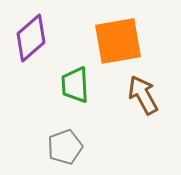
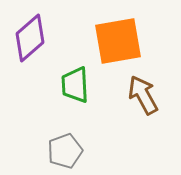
purple diamond: moved 1 px left
gray pentagon: moved 4 px down
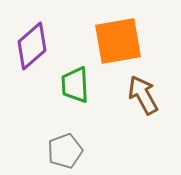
purple diamond: moved 2 px right, 8 px down
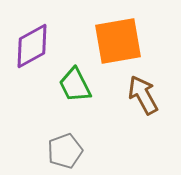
purple diamond: rotated 12 degrees clockwise
green trapezoid: rotated 24 degrees counterclockwise
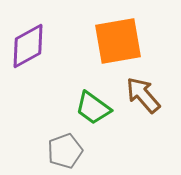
purple diamond: moved 4 px left
green trapezoid: moved 18 px right, 23 px down; rotated 27 degrees counterclockwise
brown arrow: rotated 12 degrees counterclockwise
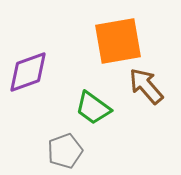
purple diamond: moved 26 px down; rotated 9 degrees clockwise
brown arrow: moved 3 px right, 9 px up
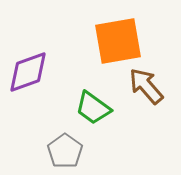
gray pentagon: rotated 16 degrees counterclockwise
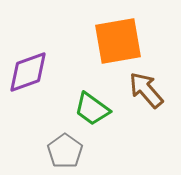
brown arrow: moved 4 px down
green trapezoid: moved 1 px left, 1 px down
